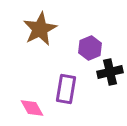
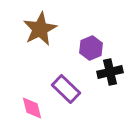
purple hexagon: moved 1 px right
purple rectangle: rotated 56 degrees counterclockwise
pink diamond: rotated 15 degrees clockwise
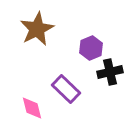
brown star: moved 3 px left
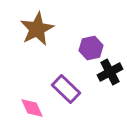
purple hexagon: rotated 10 degrees clockwise
black cross: rotated 15 degrees counterclockwise
pink diamond: rotated 10 degrees counterclockwise
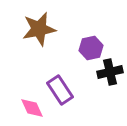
brown star: moved 2 px right; rotated 16 degrees clockwise
black cross: rotated 15 degrees clockwise
purple rectangle: moved 6 px left, 1 px down; rotated 12 degrees clockwise
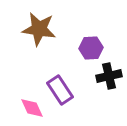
brown star: rotated 20 degrees clockwise
purple hexagon: rotated 10 degrees clockwise
black cross: moved 1 px left, 4 px down
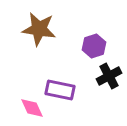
purple hexagon: moved 3 px right, 2 px up; rotated 15 degrees counterclockwise
black cross: rotated 15 degrees counterclockwise
purple rectangle: rotated 44 degrees counterclockwise
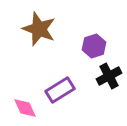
brown star: rotated 12 degrees clockwise
purple rectangle: rotated 44 degrees counterclockwise
pink diamond: moved 7 px left
